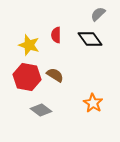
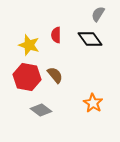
gray semicircle: rotated 14 degrees counterclockwise
brown semicircle: rotated 18 degrees clockwise
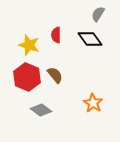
red hexagon: rotated 12 degrees clockwise
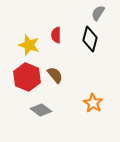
gray semicircle: moved 1 px up
black diamond: rotated 50 degrees clockwise
